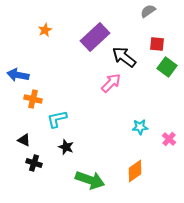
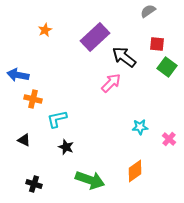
black cross: moved 21 px down
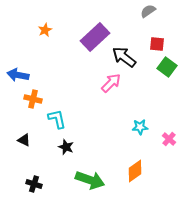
cyan L-shape: rotated 90 degrees clockwise
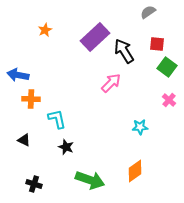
gray semicircle: moved 1 px down
black arrow: moved 6 px up; rotated 20 degrees clockwise
orange cross: moved 2 px left; rotated 12 degrees counterclockwise
pink cross: moved 39 px up
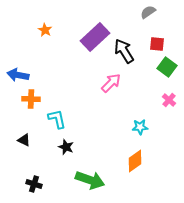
orange star: rotated 16 degrees counterclockwise
orange diamond: moved 10 px up
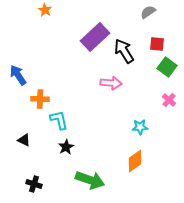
orange star: moved 20 px up
blue arrow: rotated 45 degrees clockwise
pink arrow: rotated 50 degrees clockwise
orange cross: moved 9 px right
cyan L-shape: moved 2 px right, 1 px down
black star: rotated 21 degrees clockwise
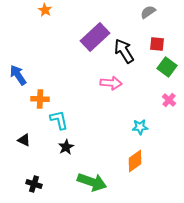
green arrow: moved 2 px right, 2 px down
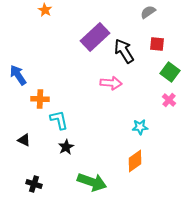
green square: moved 3 px right, 5 px down
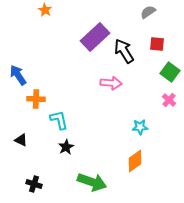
orange cross: moved 4 px left
black triangle: moved 3 px left
